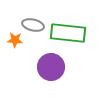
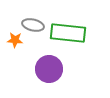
purple circle: moved 2 px left, 2 px down
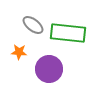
gray ellipse: rotated 25 degrees clockwise
orange star: moved 4 px right, 12 px down
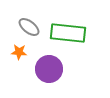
gray ellipse: moved 4 px left, 2 px down
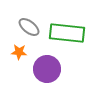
green rectangle: moved 1 px left
purple circle: moved 2 px left
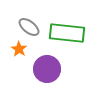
orange star: moved 3 px up; rotated 28 degrees clockwise
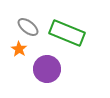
gray ellipse: moved 1 px left
green rectangle: rotated 16 degrees clockwise
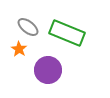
purple circle: moved 1 px right, 1 px down
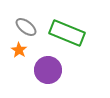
gray ellipse: moved 2 px left
orange star: moved 1 px down
